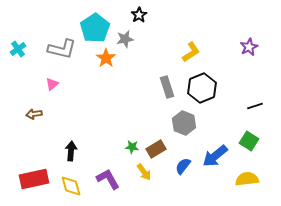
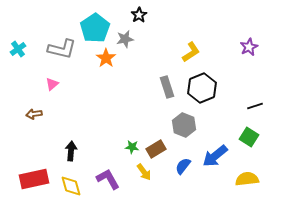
gray hexagon: moved 2 px down
green square: moved 4 px up
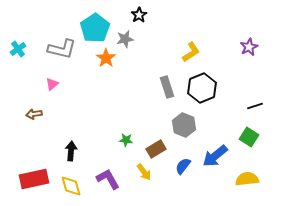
green star: moved 6 px left, 7 px up
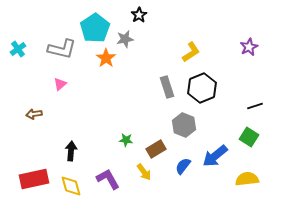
pink triangle: moved 8 px right
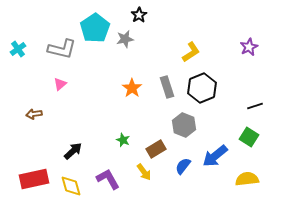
orange star: moved 26 px right, 30 px down
green star: moved 3 px left; rotated 16 degrees clockwise
black arrow: moved 2 px right; rotated 42 degrees clockwise
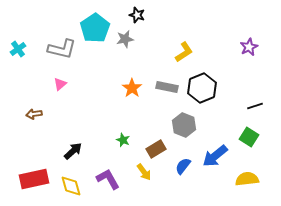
black star: moved 2 px left; rotated 21 degrees counterclockwise
yellow L-shape: moved 7 px left
gray rectangle: rotated 60 degrees counterclockwise
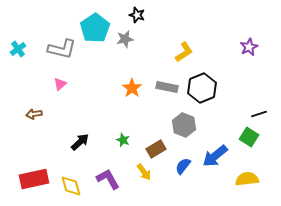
black line: moved 4 px right, 8 px down
black arrow: moved 7 px right, 9 px up
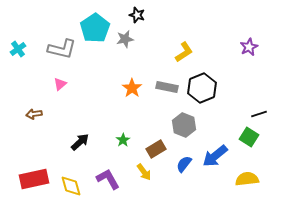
green star: rotated 16 degrees clockwise
blue semicircle: moved 1 px right, 2 px up
